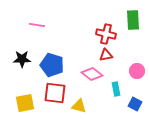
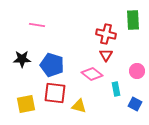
red triangle: rotated 48 degrees counterclockwise
yellow square: moved 1 px right, 1 px down
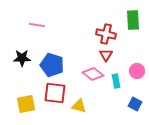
black star: moved 1 px up
pink diamond: moved 1 px right
cyan rectangle: moved 8 px up
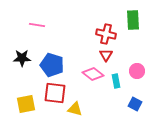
yellow triangle: moved 4 px left, 3 px down
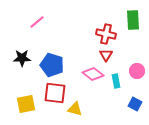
pink line: moved 3 px up; rotated 49 degrees counterclockwise
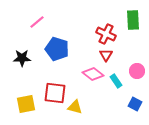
red cross: rotated 12 degrees clockwise
blue pentagon: moved 5 px right, 16 px up
cyan rectangle: rotated 24 degrees counterclockwise
yellow triangle: moved 2 px up
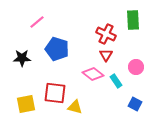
pink circle: moved 1 px left, 4 px up
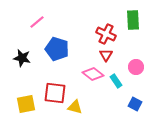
black star: rotated 12 degrees clockwise
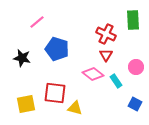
yellow triangle: moved 1 px down
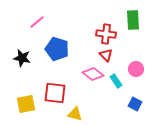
red cross: rotated 18 degrees counterclockwise
red triangle: rotated 16 degrees counterclockwise
pink circle: moved 2 px down
yellow triangle: moved 6 px down
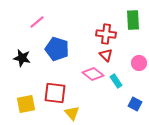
pink circle: moved 3 px right, 6 px up
yellow triangle: moved 3 px left, 1 px up; rotated 35 degrees clockwise
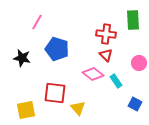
pink line: rotated 21 degrees counterclockwise
yellow square: moved 6 px down
yellow triangle: moved 6 px right, 5 px up
